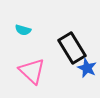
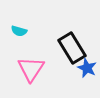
cyan semicircle: moved 4 px left, 1 px down
pink triangle: moved 1 px left, 2 px up; rotated 20 degrees clockwise
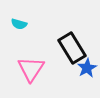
cyan semicircle: moved 7 px up
blue star: rotated 18 degrees clockwise
